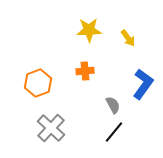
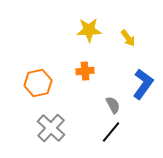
orange hexagon: rotated 8 degrees clockwise
black line: moved 3 px left
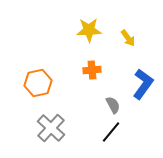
orange cross: moved 7 px right, 1 px up
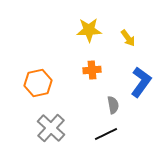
blue L-shape: moved 2 px left, 2 px up
gray semicircle: rotated 18 degrees clockwise
black line: moved 5 px left, 2 px down; rotated 25 degrees clockwise
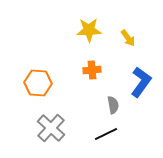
orange hexagon: rotated 16 degrees clockwise
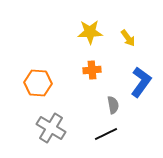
yellow star: moved 1 px right, 2 px down
gray cross: rotated 12 degrees counterclockwise
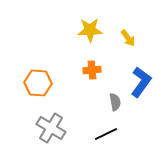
yellow star: moved 2 px up
gray semicircle: moved 2 px right, 3 px up
